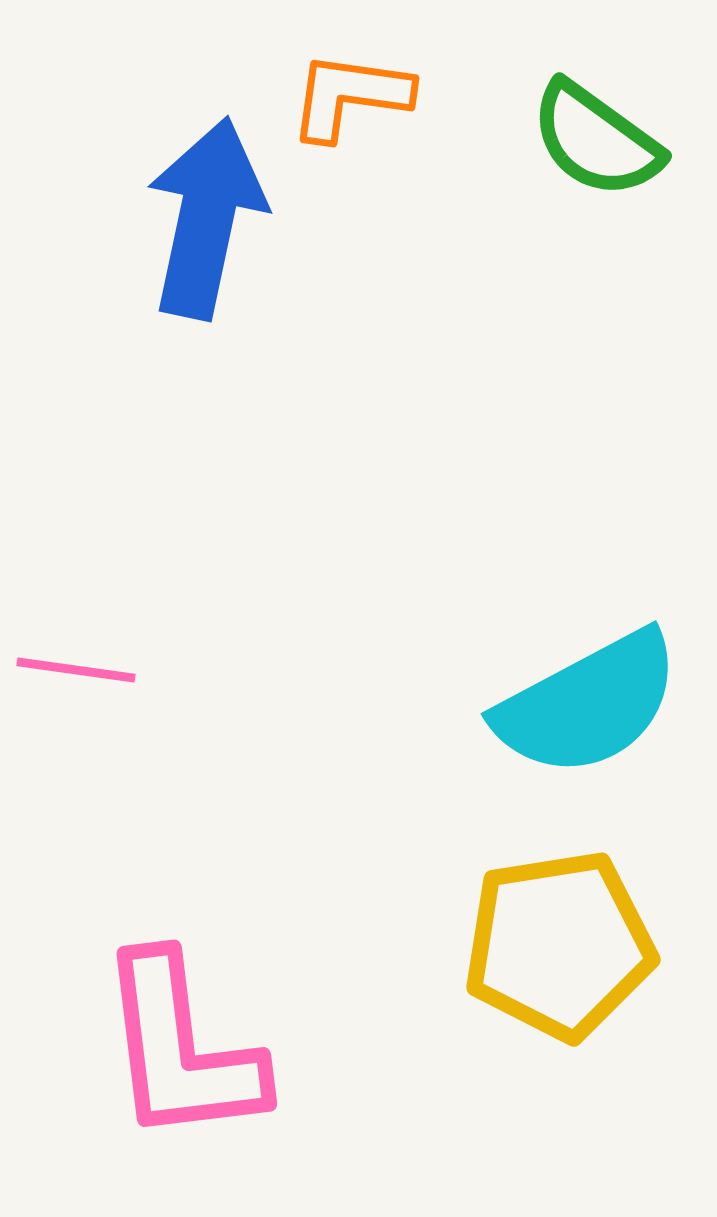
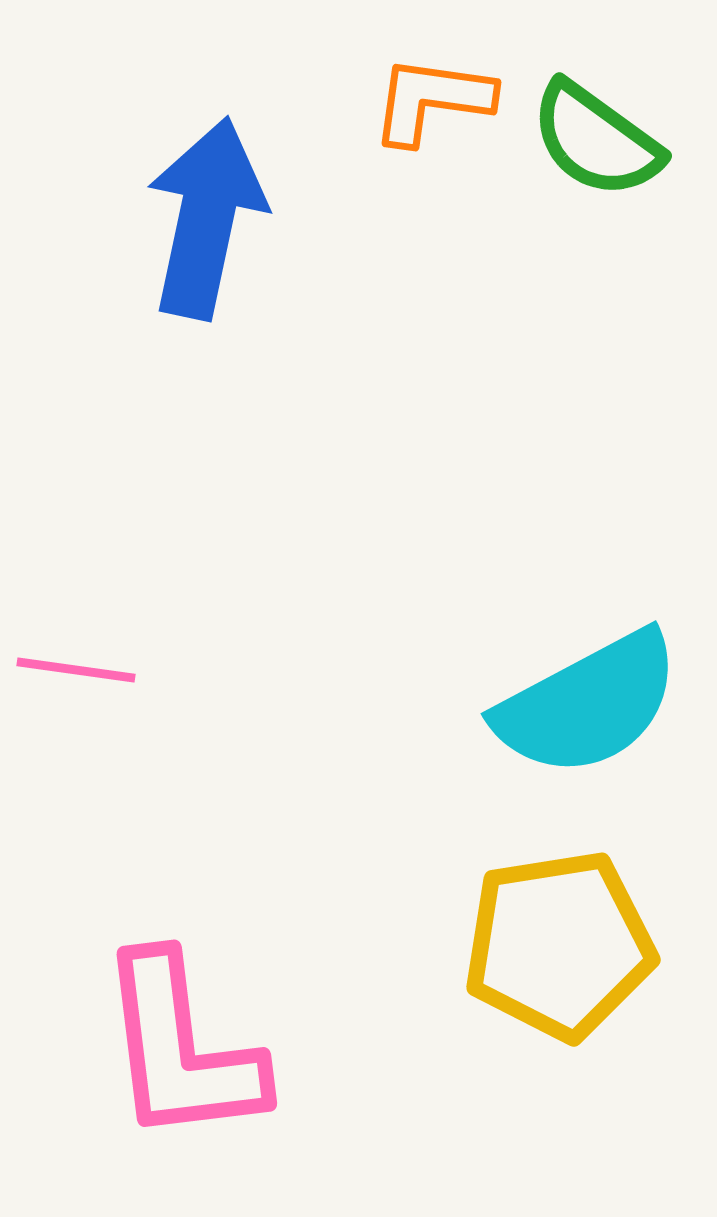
orange L-shape: moved 82 px right, 4 px down
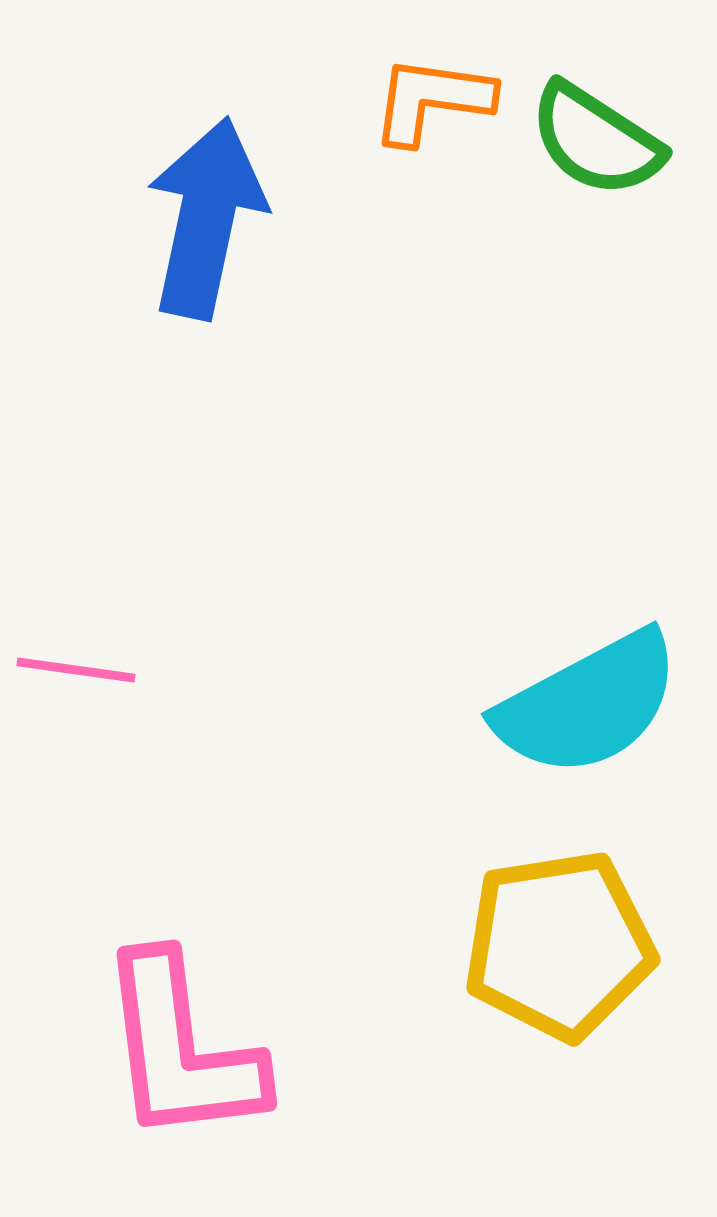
green semicircle: rotated 3 degrees counterclockwise
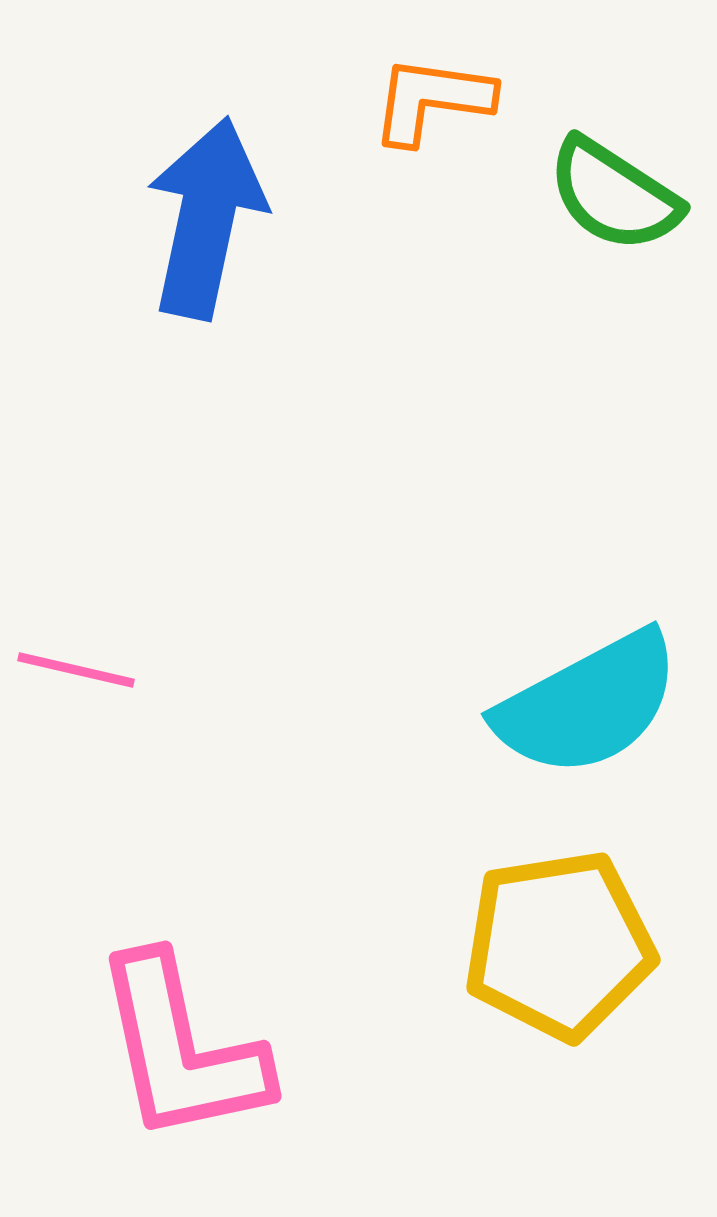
green semicircle: moved 18 px right, 55 px down
pink line: rotated 5 degrees clockwise
pink L-shape: rotated 5 degrees counterclockwise
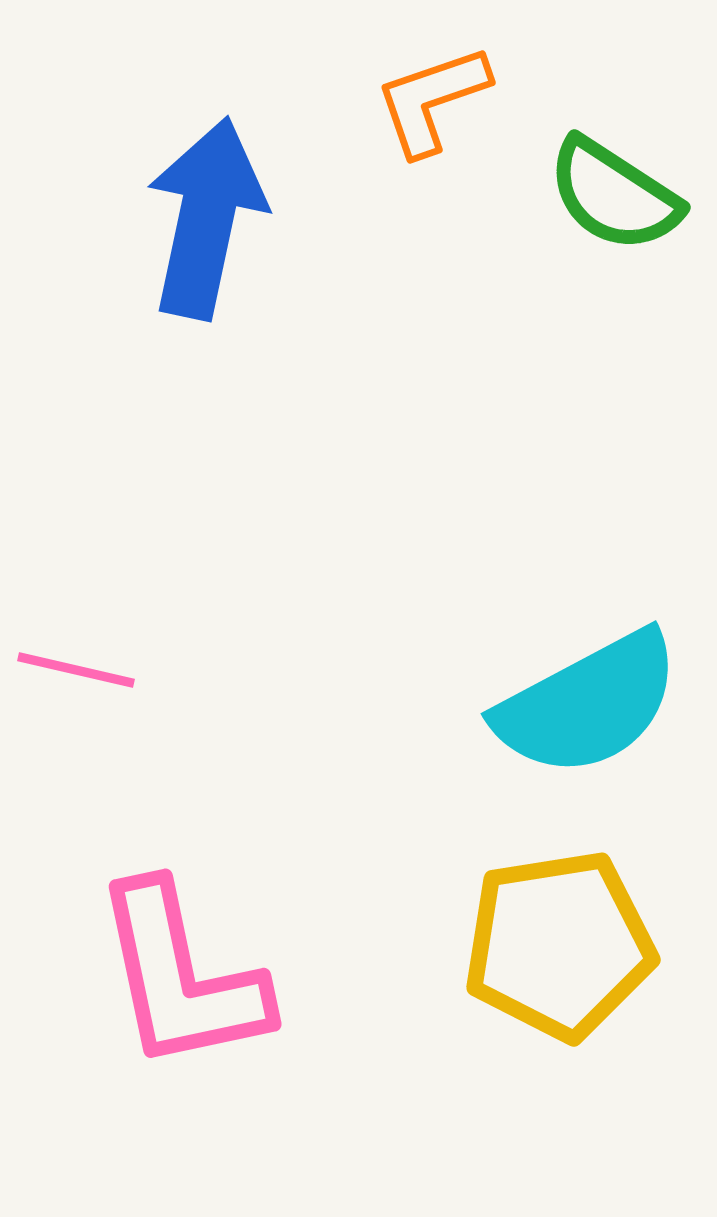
orange L-shape: rotated 27 degrees counterclockwise
pink L-shape: moved 72 px up
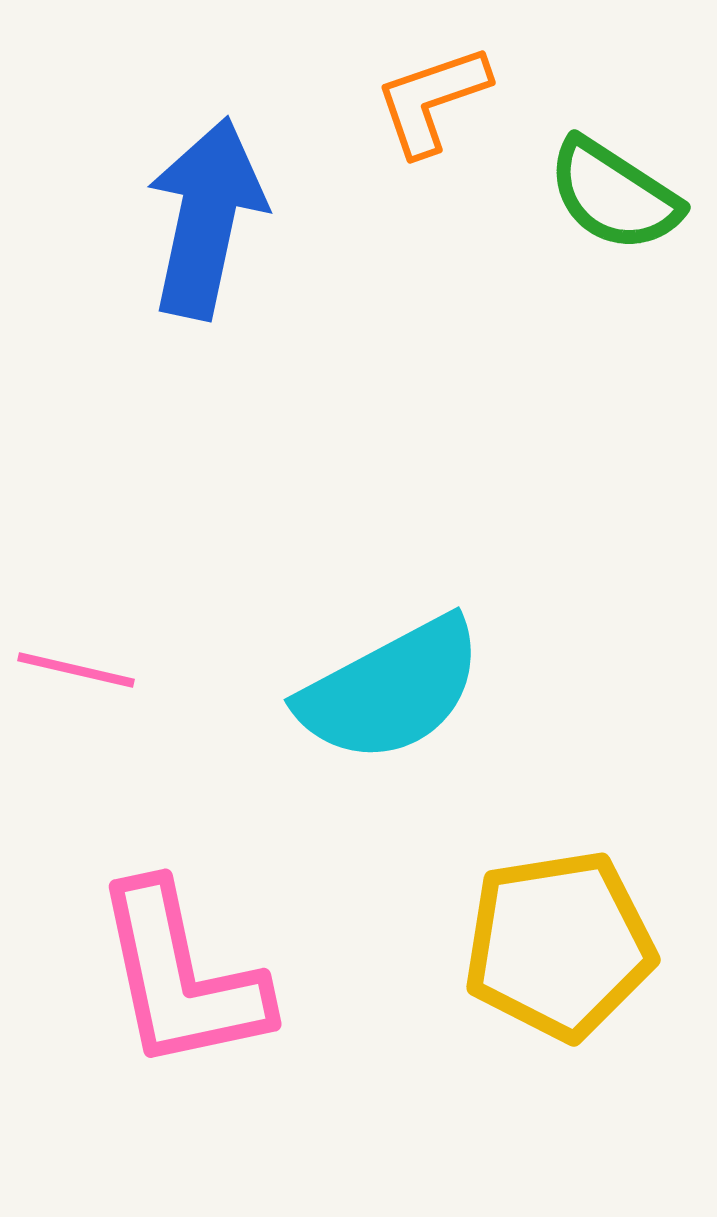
cyan semicircle: moved 197 px left, 14 px up
